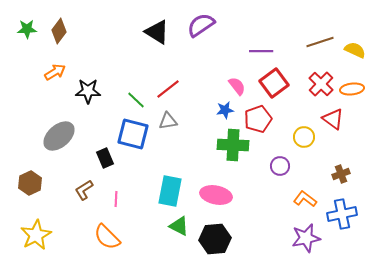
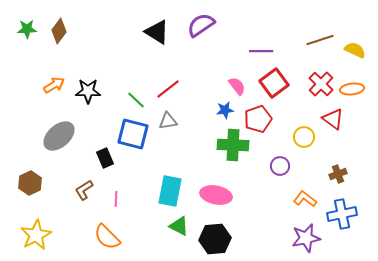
brown line: moved 2 px up
orange arrow: moved 1 px left, 13 px down
brown cross: moved 3 px left
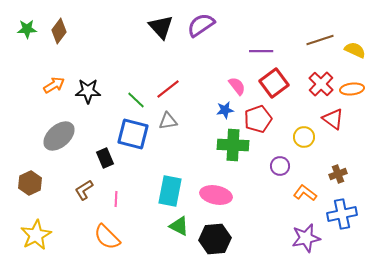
black triangle: moved 4 px right, 5 px up; rotated 16 degrees clockwise
orange L-shape: moved 6 px up
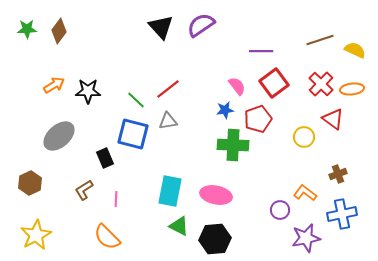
purple circle: moved 44 px down
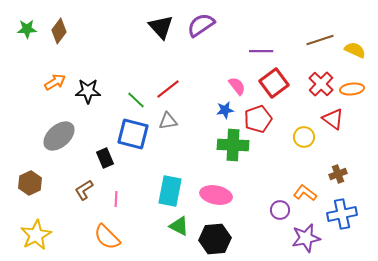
orange arrow: moved 1 px right, 3 px up
